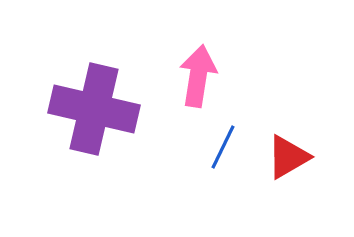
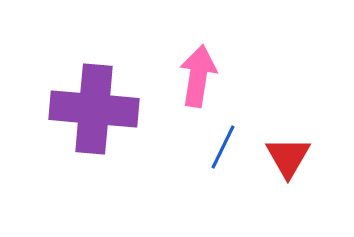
purple cross: rotated 8 degrees counterclockwise
red triangle: rotated 30 degrees counterclockwise
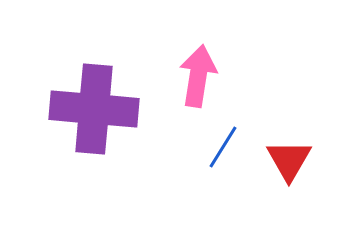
blue line: rotated 6 degrees clockwise
red triangle: moved 1 px right, 3 px down
